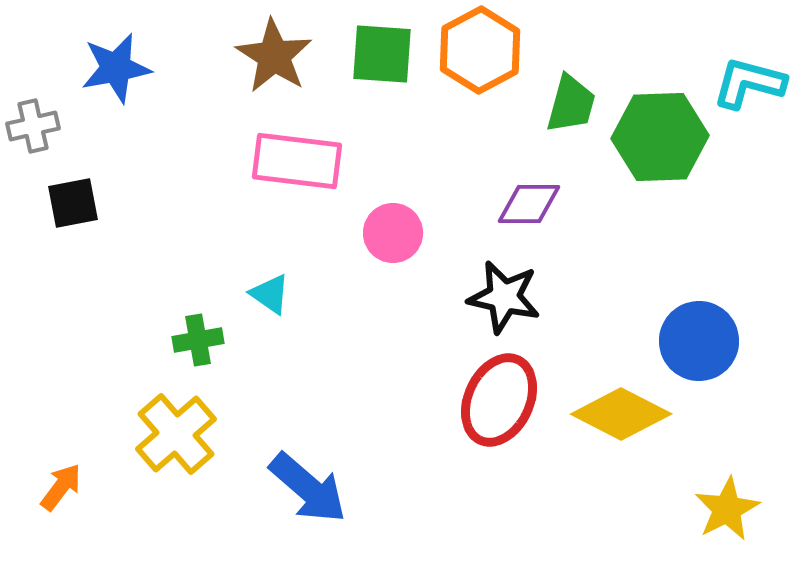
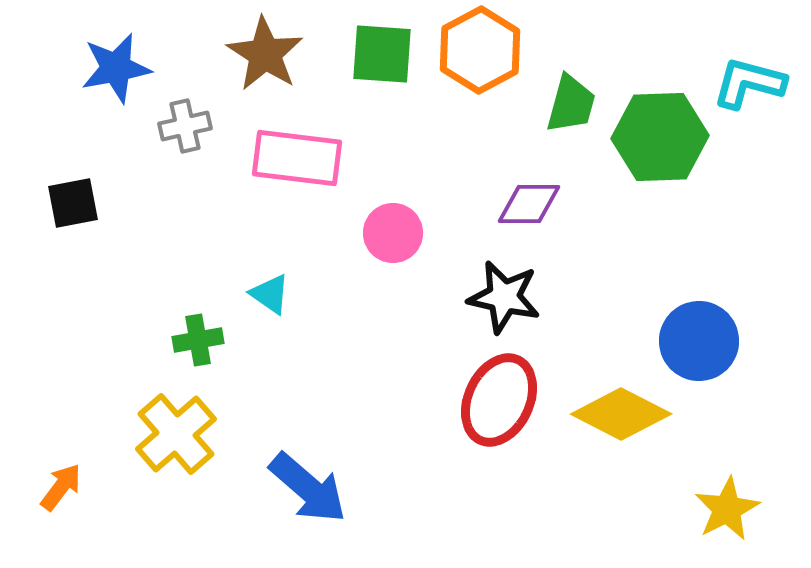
brown star: moved 9 px left, 2 px up
gray cross: moved 152 px right
pink rectangle: moved 3 px up
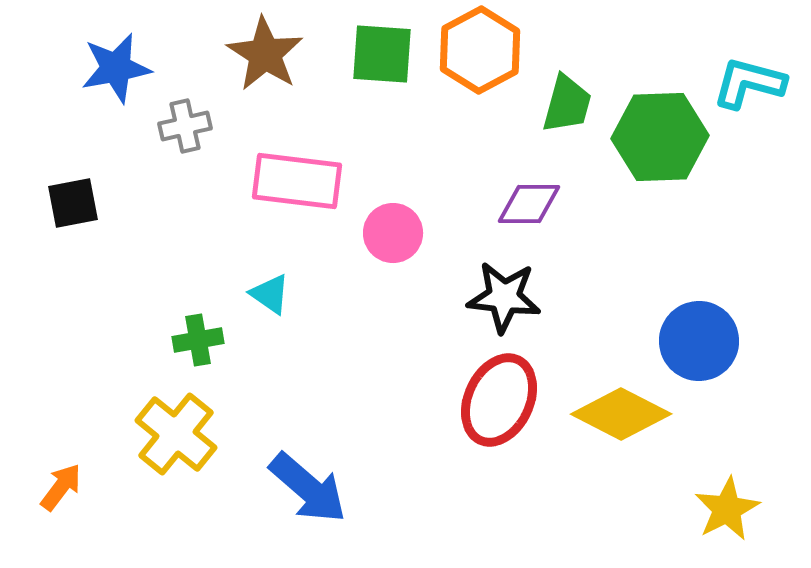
green trapezoid: moved 4 px left
pink rectangle: moved 23 px down
black star: rotated 6 degrees counterclockwise
yellow cross: rotated 10 degrees counterclockwise
